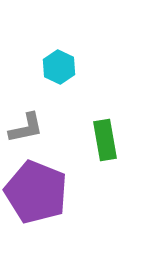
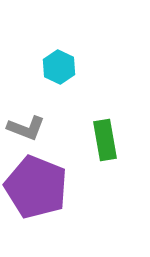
gray L-shape: rotated 33 degrees clockwise
purple pentagon: moved 5 px up
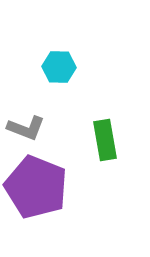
cyan hexagon: rotated 24 degrees counterclockwise
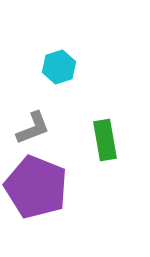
cyan hexagon: rotated 20 degrees counterclockwise
gray L-shape: moved 7 px right; rotated 42 degrees counterclockwise
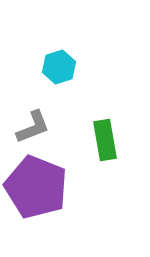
gray L-shape: moved 1 px up
